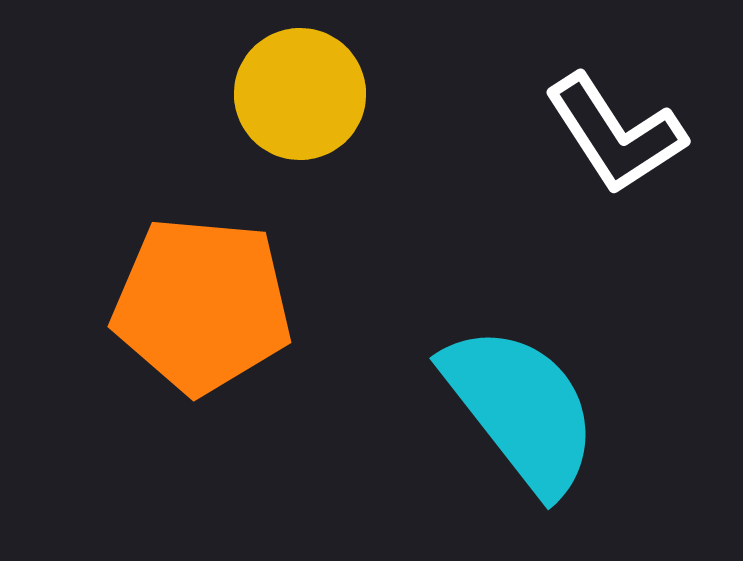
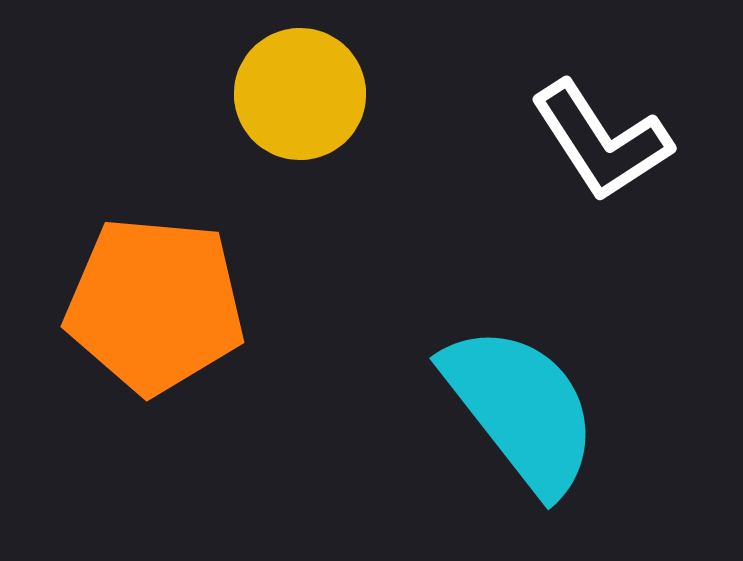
white L-shape: moved 14 px left, 7 px down
orange pentagon: moved 47 px left
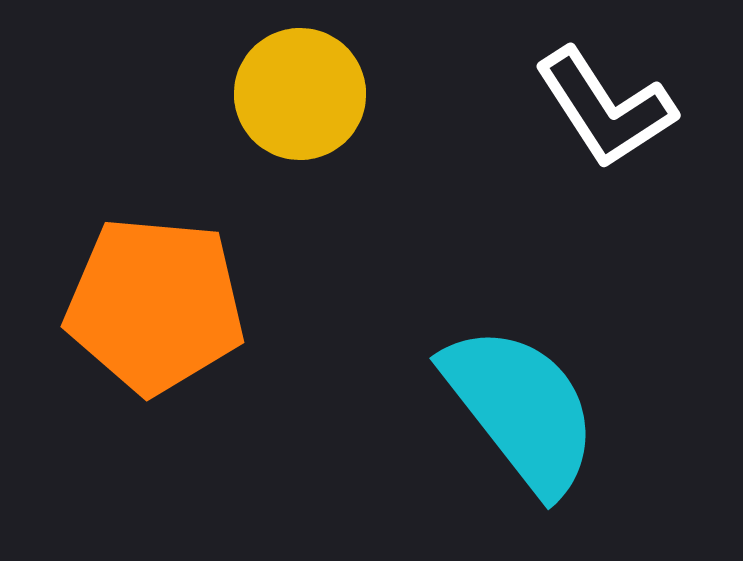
white L-shape: moved 4 px right, 33 px up
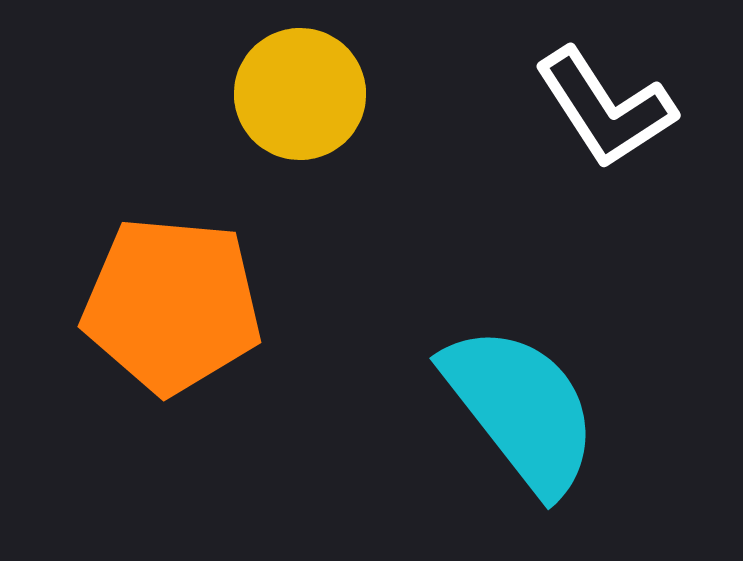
orange pentagon: moved 17 px right
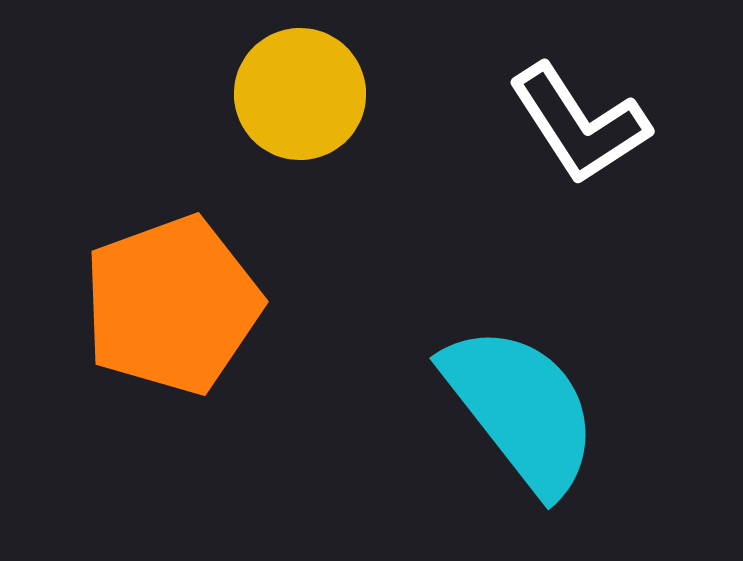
white L-shape: moved 26 px left, 16 px down
orange pentagon: rotated 25 degrees counterclockwise
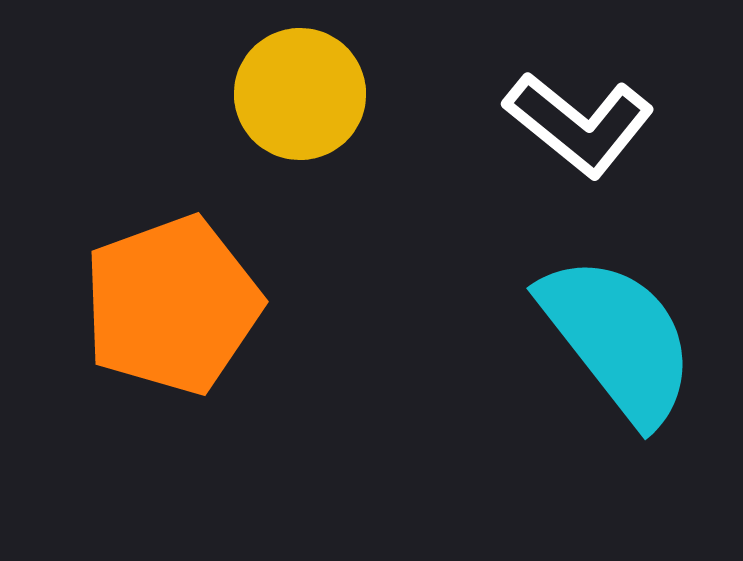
white L-shape: rotated 18 degrees counterclockwise
cyan semicircle: moved 97 px right, 70 px up
